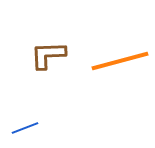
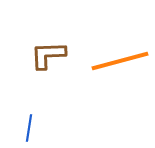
blue line: moved 4 px right; rotated 60 degrees counterclockwise
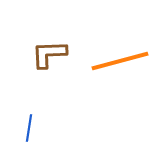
brown L-shape: moved 1 px right, 1 px up
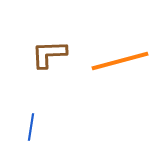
blue line: moved 2 px right, 1 px up
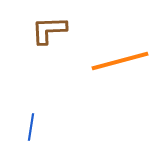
brown L-shape: moved 24 px up
